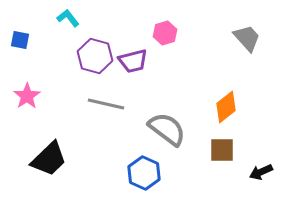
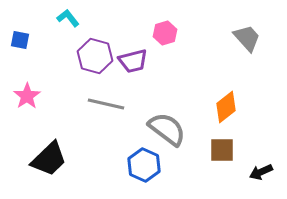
blue hexagon: moved 8 px up
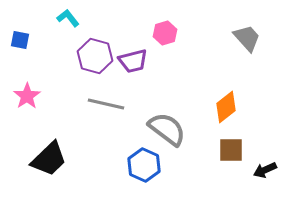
brown square: moved 9 px right
black arrow: moved 4 px right, 2 px up
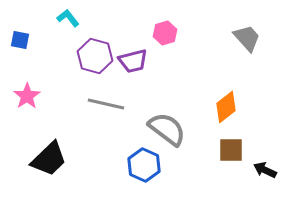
black arrow: rotated 50 degrees clockwise
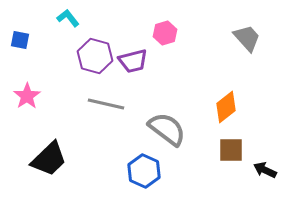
blue hexagon: moved 6 px down
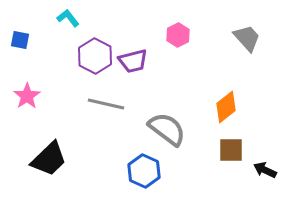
pink hexagon: moved 13 px right, 2 px down; rotated 10 degrees counterclockwise
purple hexagon: rotated 12 degrees clockwise
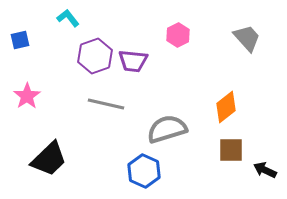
blue square: rotated 24 degrees counterclockwise
purple hexagon: rotated 12 degrees clockwise
purple trapezoid: rotated 20 degrees clockwise
gray semicircle: rotated 54 degrees counterclockwise
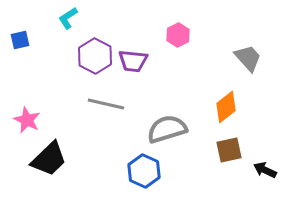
cyan L-shape: rotated 85 degrees counterclockwise
gray trapezoid: moved 1 px right, 20 px down
purple hexagon: rotated 12 degrees counterclockwise
pink star: moved 24 px down; rotated 12 degrees counterclockwise
brown square: moved 2 px left; rotated 12 degrees counterclockwise
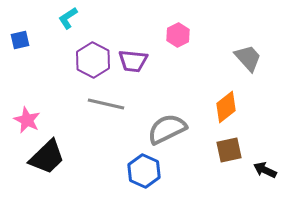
purple hexagon: moved 2 px left, 4 px down
gray semicircle: rotated 9 degrees counterclockwise
black trapezoid: moved 2 px left, 2 px up
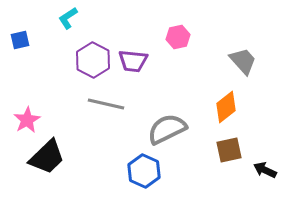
pink hexagon: moved 2 px down; rotated 15 degrees clockwise
gray trapezoid: moved 5 px left, 3 px down
pink star: rotated 16 degrees clockwise
